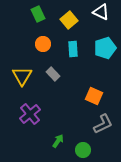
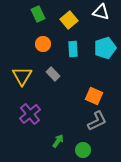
white triangle: rotated 12 degrees counterclockwise
gray L-shape: moved 6 px left, 3 px up
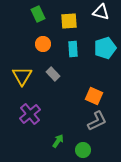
yellow square: moved 1 px down; rotated 36 degrees clockwise
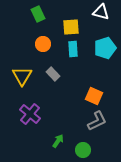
yellow square: moved 2 px right, 6 px down
purple cross: rotated 10 degrees counterclockwise
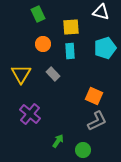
cyan rectangle: moved 3 px left, 2 px down
yellow triangle: moved 1 px left, 2 px up
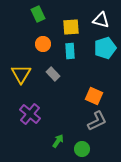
white triangle: moved 8 px down
green circle: moved 1 px left, 1 px up
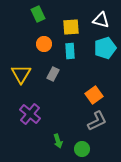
orange circle: moved 1 px right
gray rectangle: rotated 72 degrees clockwise
orange square: moved 1 px up; rotated 30 degrees clockwise
green arrow: rotated 128 degrees clockwise
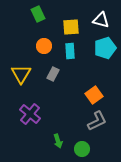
orange circle: moved 2 px down
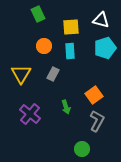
gray L-shape: rotated 35 degrees counterclockwise
green arrow: moved 8 px right, 34 px up
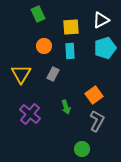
white triangle: rotated 42 degrees counterclockwise
